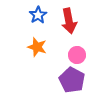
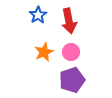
orange star: moved 7 px right, 5 px down; rotated 30 degrees clockwise
pink circle: moved 6 px left, 3 px up
purple pentagon: rotated 25 degrees clockwise
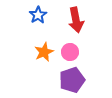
red arrow: moved 7 px right, 1 px up
pink circle: moved 1 px left
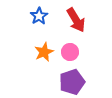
blue star: moved 1 px right, 1 px down
red arrow: rotated 20 degrees counterclockwise
purple pentagon: moved 2 px down
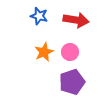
blue star: rotated 24 degrees counterclockwise
red arrow: rotated 50 degrees counterclockwise
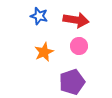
pink circle: moved 9 px right, 6 px up
